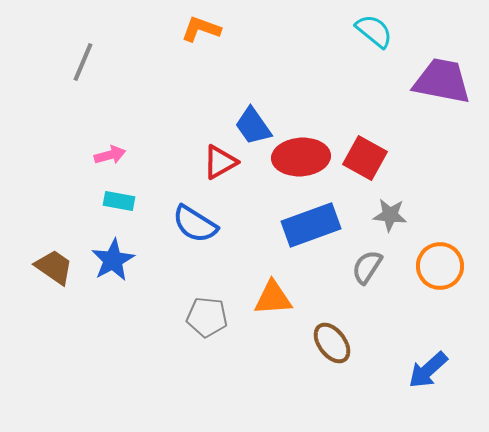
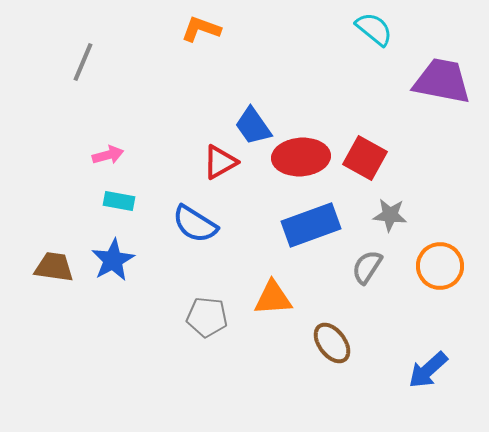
cyan semicircle: moved 2 px up
pink arrow: moved 2 px left
brown trapezoid: rotated 27 degrees counterclockwise
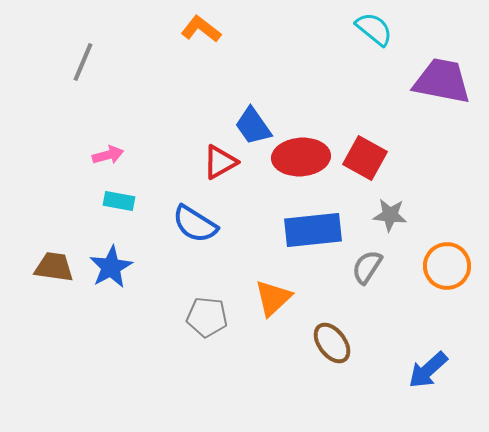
orange L-shape: rotated 18 degrees clockwise
blue rectangle: moved 2 px right, 5 px down; rotated 14 degrees clockwise
blue star: moved 2 px left, 7 px down
orange circle: moved 7 px right
orange triangle: rotated 39 degrees counterclockwise
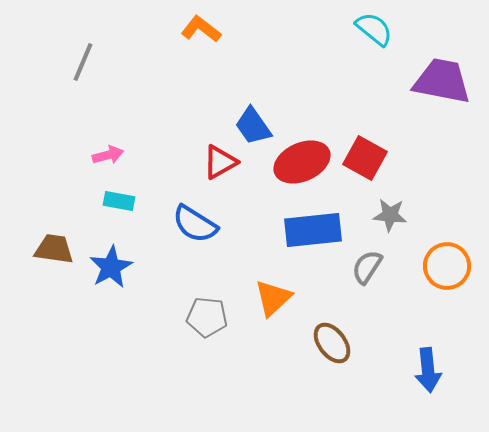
red ellipse: moved 1 px right, 5 px down; rotated 20 degrees counterclockwise
brown trapezoid: moved 18 px up
blue arrow: rotated 54 degrees counterclockwise
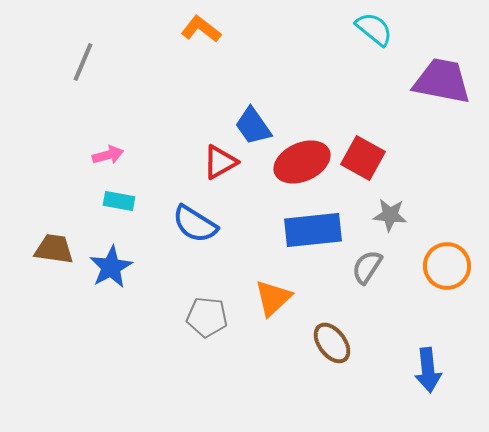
red square: moved 2 px left
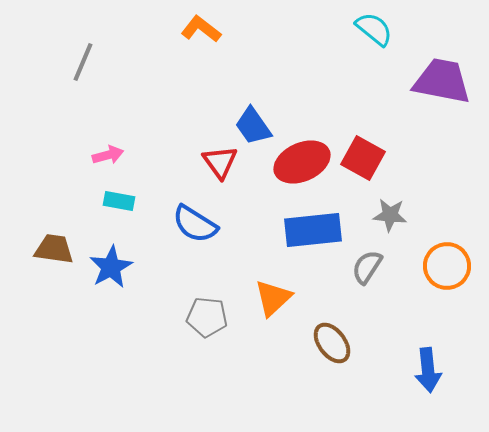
red triangle: rotated 36 degrees counterclockwise
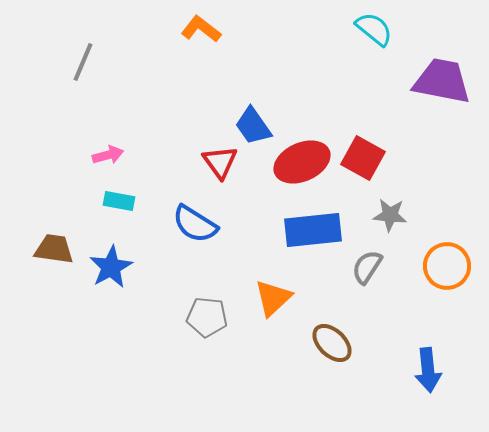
brown ellipse: rotated 9 degrees counterclockwise
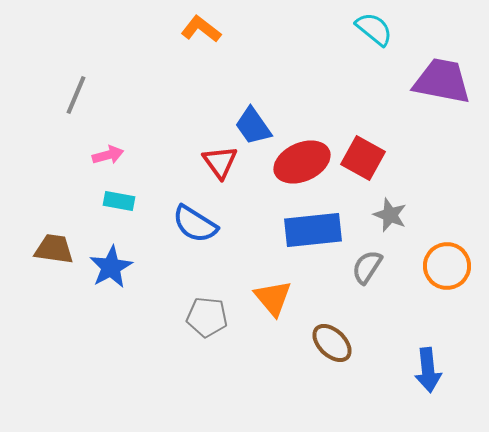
gray line: moved 7 px left, 33 px down
gray star: rotated 16 degrees clockwise
orange triangle: rotated 27 degrees counterclockwise
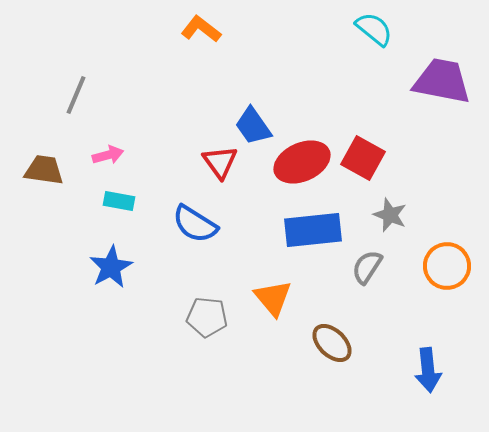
brown trapezoid: moved 10 px left, 79 px up
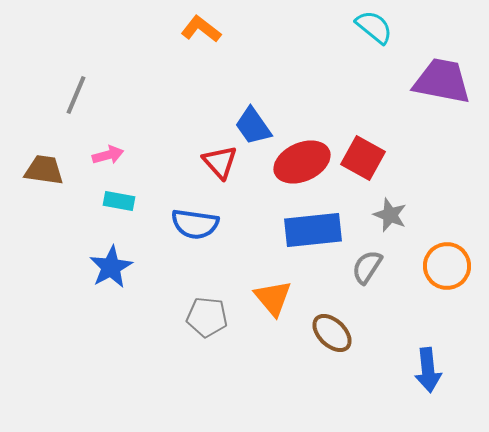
cyan semicircle: moved 2 px up
red triangle: rotated 6 degrees counterclockwise
blue semicircle: rotated 24 degrees counterclockwise
brown ellipse: moved 10 px up
